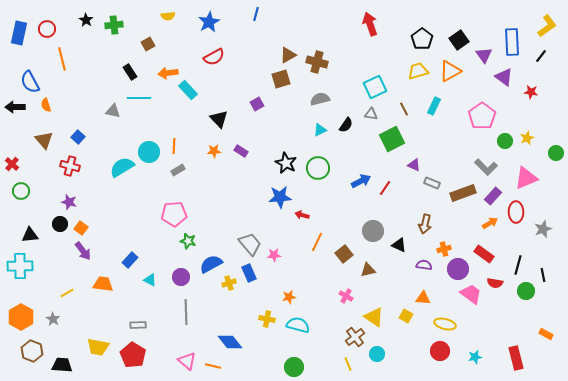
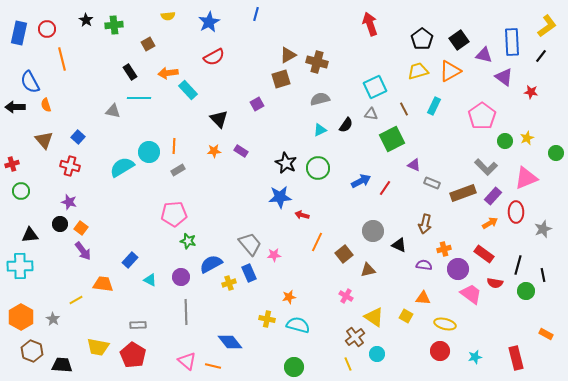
purple triangle at (484, 55): rotated 42 degrees counterclockwise
red cross at (12, 164): rotated 32 degrees clockwise
yellow line at (67, 293): moved 9 px right, 7 px down
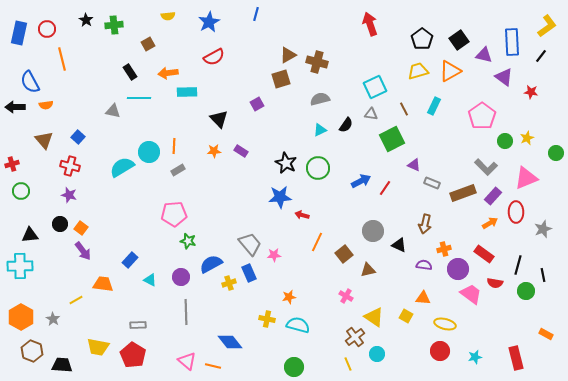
cyan rectangle at (188, 90): moved 1 px left, 2 px down; rotated 48 degrees counterclockwise
orange semicircle at (46, 105): rotated 80 degrees counterclockwise
purple star at (69, 202): moved 7 px up
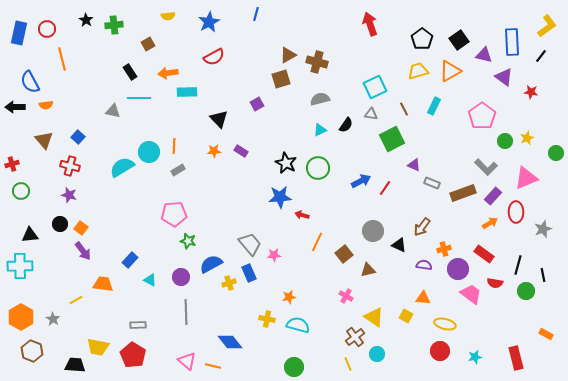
brown arrow at (425, 224): moved 3 px left, 3 px down; rotated 24 degrees clockwise
black trapezoid at (62, 365): moved 13 px right
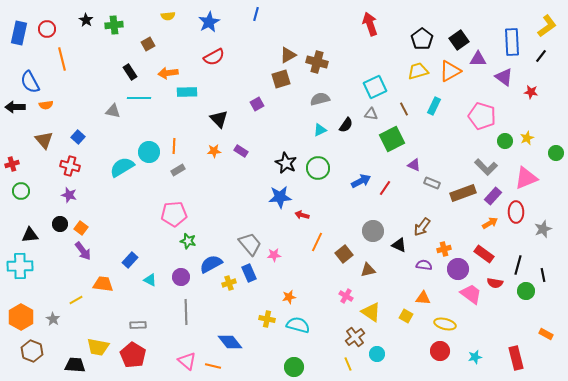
purple triangle at (484, 55): moved 6 px left, 4 px down; rotated 12 degrees counterclockwise
pink pentagon at (482, 116): rotated 20 degrees counterclockwise
yellow triangle at (374, 317): moved 3 px left, 5 px up
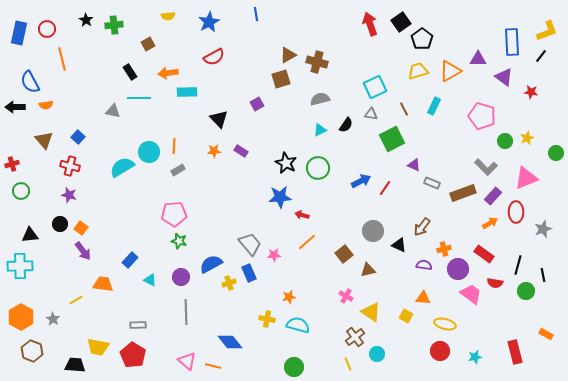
blue line at (256, 14): rotated 24 degrees counterclockwise
yellow L-shape at (547, 26): moved 5 px down; rotated 15 degrees clockwise
black square at (459, 40): moved 58 px left, 18 px up
green star at (188, 241): moved 9 px left
orange line at (317, 242): moved 10 px left; rotated 24 degrees clockwise
red rectangle at (516, 358): moved 1 px left, 6 px up
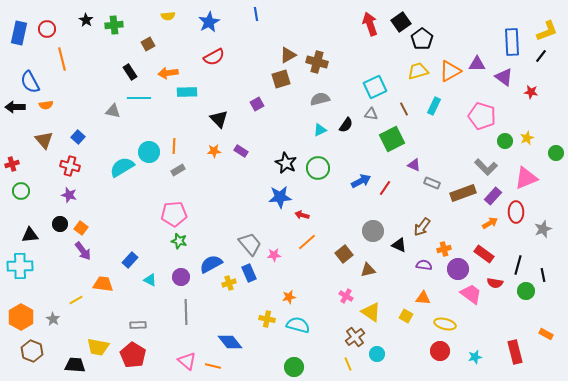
purple triangle at (478, 59): moved 1 px left, 5 px down
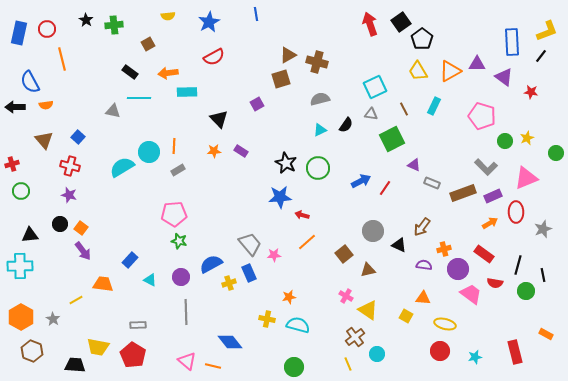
yellow trapezoid at (418, 71): rotated 105 degrees counterclockwise
black rectangle at (130, 72): rotated 21 degrees counterclockwise
purple rectangle at (493, 196): rotated 24 degrees clockwise
yellow triangle at (371, 312): moved 3 px left, 2 px up
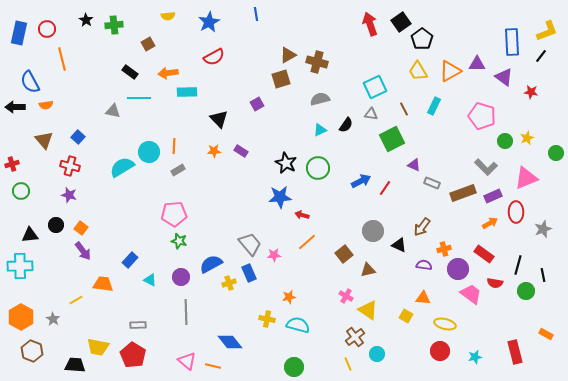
black circle at (60, 224): moved 4 px left, 1 px down
